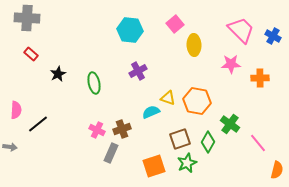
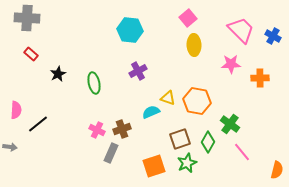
pink square: moved 13 px right, 6 px up
pink line: moved 16 px left, 9 px down
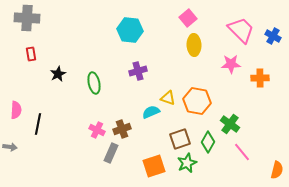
red rectangle: rotated 40 degrees clockwise
purple cross: rotated 12 degrees clockwise
black line: rotated 40 degrees counterclockwise
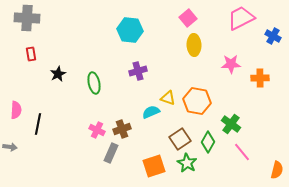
pink trapezoid: moved 12 px up; rotated 72 degrees counterclockwise
green cross: moved 1 px right
brown square: rotated 15 degrees counterclockwise
green star: rotated 18 degrees counterclockwise
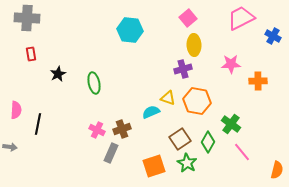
purple cross: moved 45 px right, 2 px up
orange cross: moved 2 px left, 3 px down
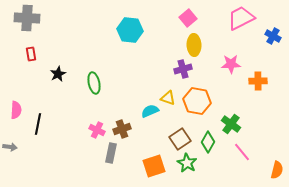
cyan semicircle: moved 1 px left, 1 px up
gray rectangle: rotated 12 degrees counterclockwise
